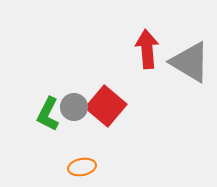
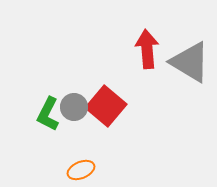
orange ellipse: moved 1 px left, 3 px down; rotated 12 degrees counterclockwise
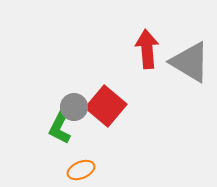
green L-shape: moved 12 px right, 13 px down
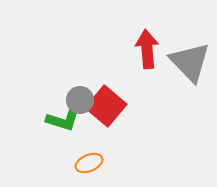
gray triangle: rotated 15 degrees clockwise
gray circle: moved 6 px right, 7 px up
green L-shape: moved 3 px right, 7 px up; rotated 100 degrees counterclockwise
orange ellipse: moved 8 px right, 7 px up
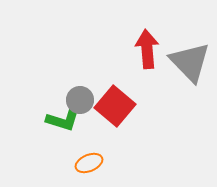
red square: moved 9 px right
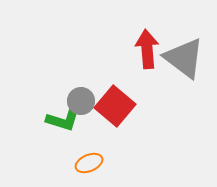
gray triangle: moved 6 px left, 4 px up; rotated 9 degrees counterclockwise
gray circle: moved 1 px right, 1 px down
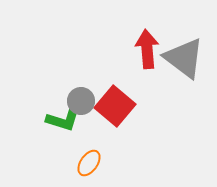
orange ellipse: rotated 32 degrees counterclockwise
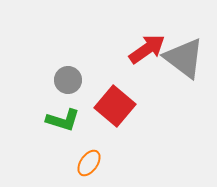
red arrow: rotated 60 degrees clockwise
gray circle: moved 13 px left, 21 px up
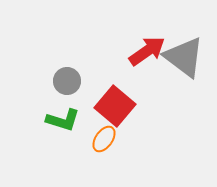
red arrow: moved 2 px down
gray triangle: moved 1 px up
gray circle: moved 1 px left, 1 px down
orange ellipse: moved 15 px right, 24 px up
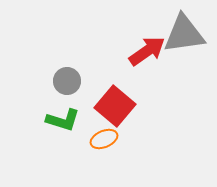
gray triangle: moved 23 px up; rotated 45 degrees counterclockwise
orange ellipse: rotated 32 degrees clockwise
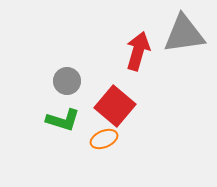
red arrow: moved 9 px left; rotated 39 degrees counterclockwise
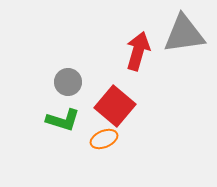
gray circle: moved 1 px right, 1 px down
